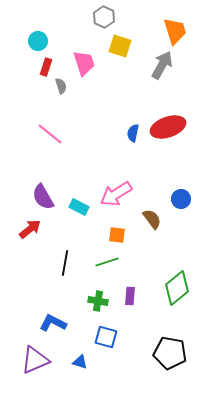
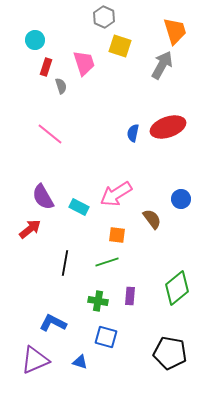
cyan circle: moved 3 px left, 1 px up
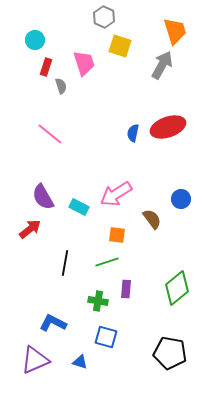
purple rectangle: moved 4 px left, 7 px up
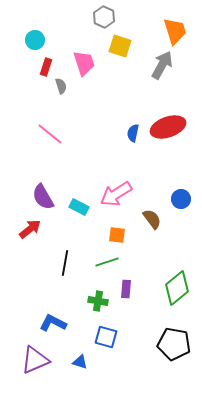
black pentagon: moved 4 px right, 9 px up
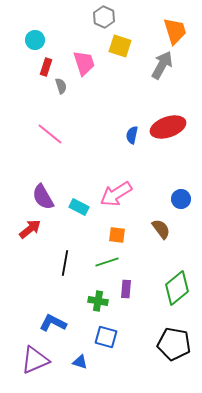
blue semicircle: moved 1 px left, 2 px down
brown semicircle: moved 9 px right, 10 px down
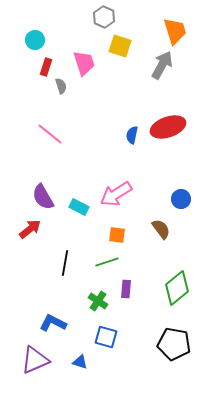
green cross: rotated 24 degrees clockwise
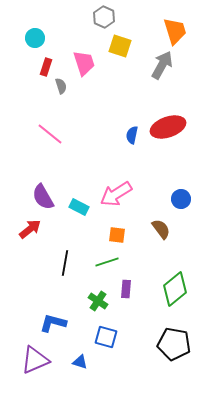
cyan circle: moved 2 px up
green diamond: moved 2 px left, 1 px down
blue L-shape: rotated 12 degrees counterclockwise
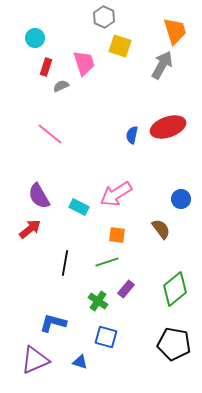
gray semicircle: rotated 98 degrees counterclockwise
purple semicircle: moved 4 px left, 1 px up
purple rectangle: rotated 36 degrees clockwise
